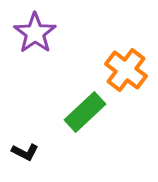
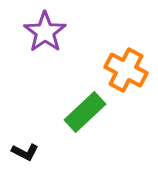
purple star: moved 10 px right, 1 px up
orange cross: rotated 9 degrees counterclockwise
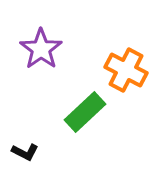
purple star: moved 4 px left, 17 px down
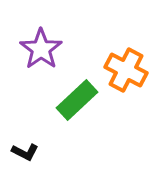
green rectangle: moved 8 px left, 12 px up
